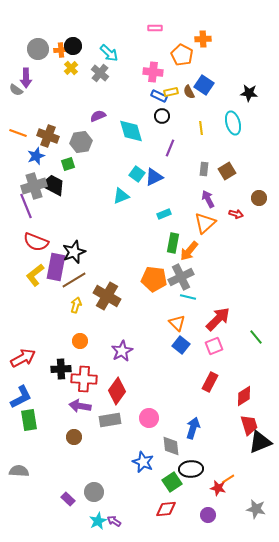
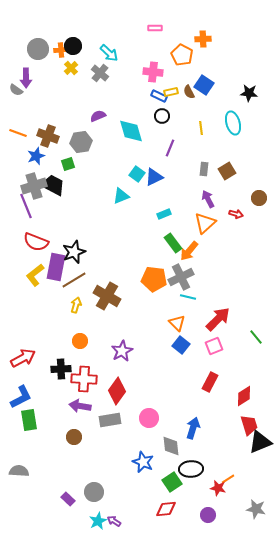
green rectangle at (173, 243): rotated 48 degrees counterclockwise
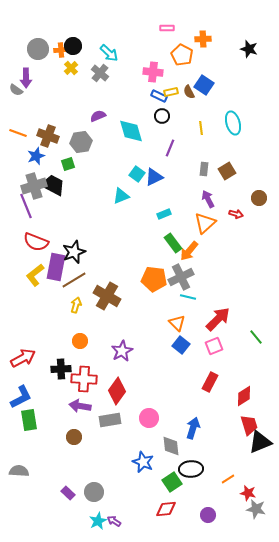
pink rectangle at (155, 28): moved 12 px right
black star at (249, 93): moved 44 px up; rotated 12 degrees clockwise
red star at (218, 488): moved 30 px right, 5 px down
purple rectangle at (68, 499): moved 6 px up
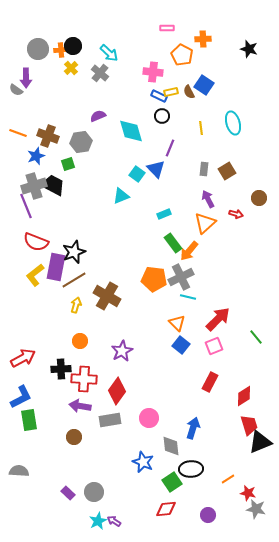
blue triangle at (154, 177): moved 2 px right, 8 px up; rotated 48 degrees counterclockwise
